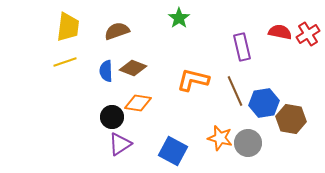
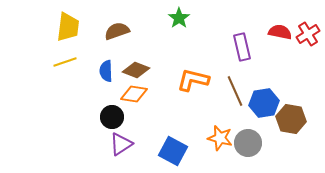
brown diamond: moved 3 px right, 2 px down
orange diamond: moved 4 px left, 9 px up
purple triangle: moved 1 px right
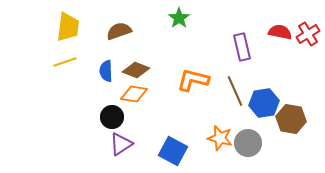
brown semicircle: moved 2 px right
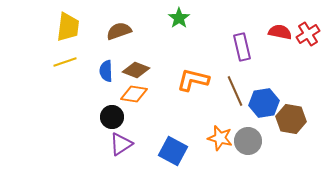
gray circle: moved 2 px up
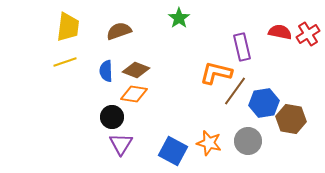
orange L-shape: moved 23 px right, 7 px up
brown line: rotated 60 degrees clockwise
orange star: moved 11 px left, 5 px down
purple triangle: rotated 25 degrees counterclockwise
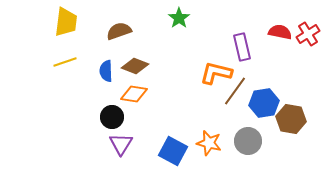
yellow trapezoid: moved 2 px left, 5 px up
brown diamond: moved 1 px left, 4 px up
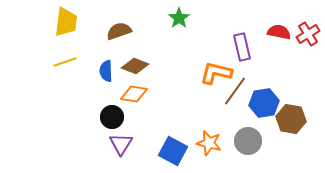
red semicircle: moved 1 px left
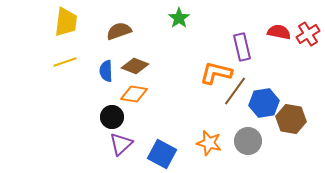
purple triangle: rotated 15 degrees clockwise
blue square: moved 11 px left, 3 px down
